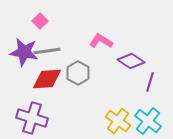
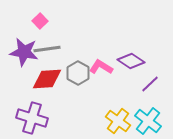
pink L-shape: moved 26 px down
gray line: moved 2 px up
purple line: moved 2 px down; rotated 30 degrees clockwise
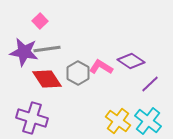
red diamond: rotated 60 degrees clockwise
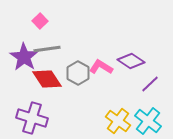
purple star: moved 5 px down; rotated 24 degrees clockwise
